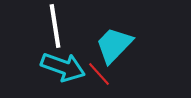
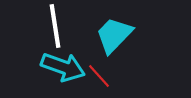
cyan trapezoid: moved 10 px up
red line: moved 2 px down
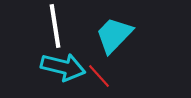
cyan arrow: rotated 6 degrees counterclockwise
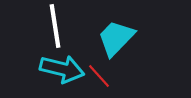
cyan trapezoid: moved 2 px right, 3 px down
cyan arrow: moved 1 px left, 2 px down
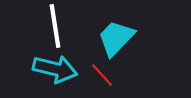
cyan arrow: moved 7 px left
red line: moved 3 px right, 1 px up
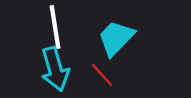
white line: moved 1 px down
cyan arrow: rotated 60 degrees clockwise
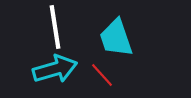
cyan trapezoid: rotated 63 degrees counterclockwise
cyan arrow: rotated 90 degrees counterclockwise
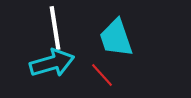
white line: moved 1 px down
cyan arrow: moved 3 px left, 6 px up
